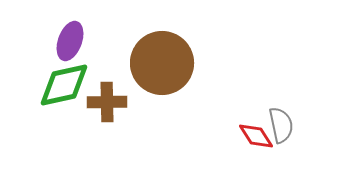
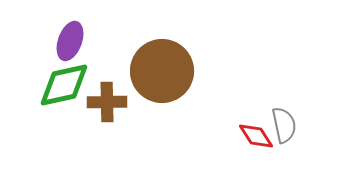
brown circle: moved 8 px down
gray semicircle: moved 3 px right
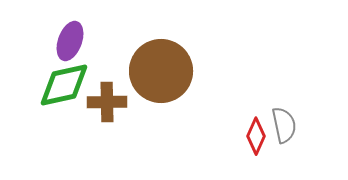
brown circle: moved 1 px left
red diamond: rotated 57 degrees clockwise
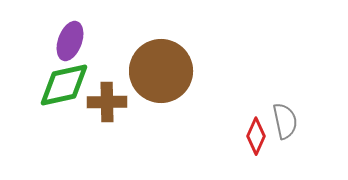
gray semicircle: moved 1 px right, 4 px up
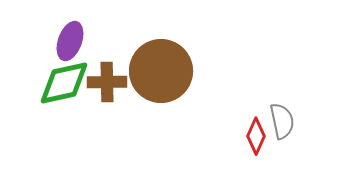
green diamond: moved 2 px up
brown cross: moved 20 px up
gray semicircle: moved 3 px left
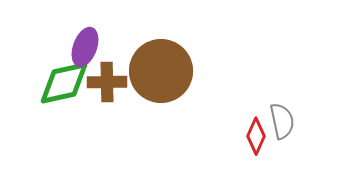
purple ellipse: moved 15 px right, 6 px down
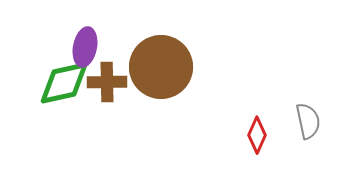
purple ellipse: rotated 9 degrees counterclockwise
brown circle: moved 4 px up
gray semicircle: moved 26 px right
red diamond: moved 1 px right, 1 px up
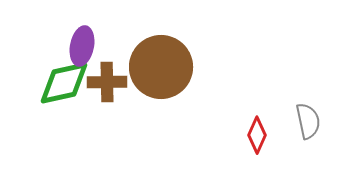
purple ellipse: moved 3 px left, 1 px up
